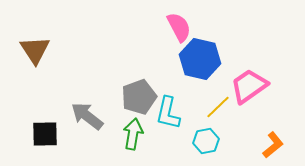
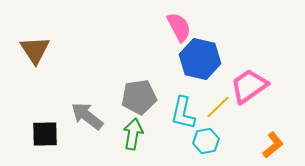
gray pentagon: rotated 12 degrees clockwise
cyan L-shape: moved 15 px right
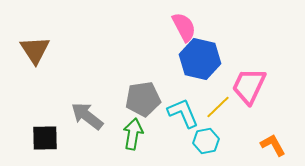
pink semicircle: moved 5 px right
pink trapezoid: rotated 30 degrees counterclockwise
gray pentagon: moved 4 px right, 2 px down
cyan L-shape: rotated 144 degrees clockwise
black square: moved 4 px down
orange L-shape: rotated 80 degrees counterclockwise
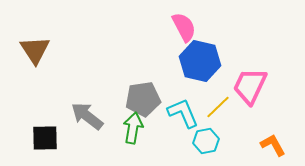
blue hexagon: moved 2 px down
pink trapezoid: moved 1 px right
green arrow: moved 6 px up
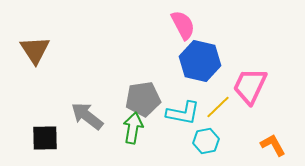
pink semicircle: moved 1 px left, 2 px up
cyan L-shape: rotated 124 degrees clockwise
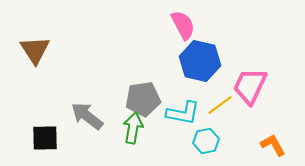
yellow line: moved 2 px right, 2 px up; rotated 8 degrees clockwise
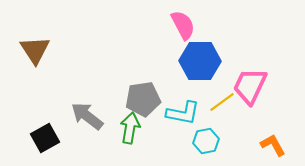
blue hexagon: rotated 12 degrees counterclockwise
yellow line: moved 2 px right, 3 px up
green arrow: moved 3 px left
black square: rotated 28 degrees counterclockwise
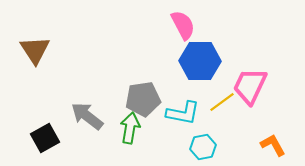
cyan hexagon: moved 3 px left, 6 px down
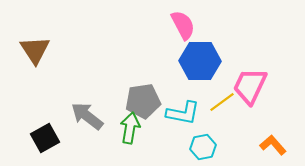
gray pentagon: moved 2 px down
orange L-shape: rotated 12 degrees counterclockwise
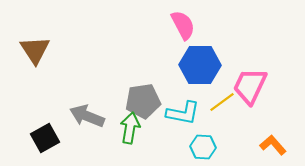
blue hexagon: moved 4 px down
gray arrow: rotated 16 degrees counterclockwise
cyan hexagon: rotated 15 degrees clockwise
